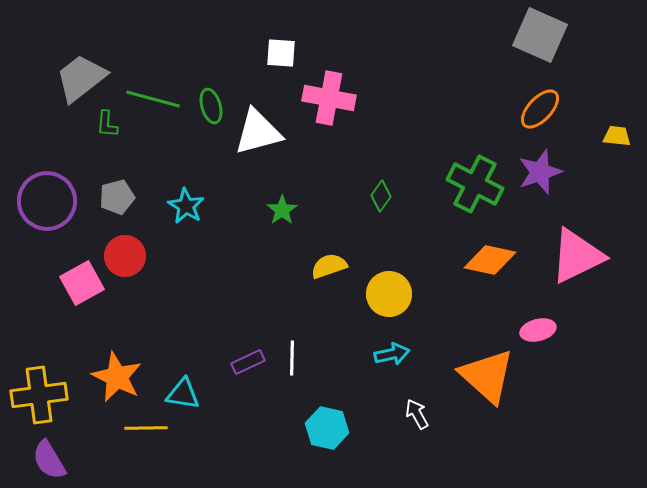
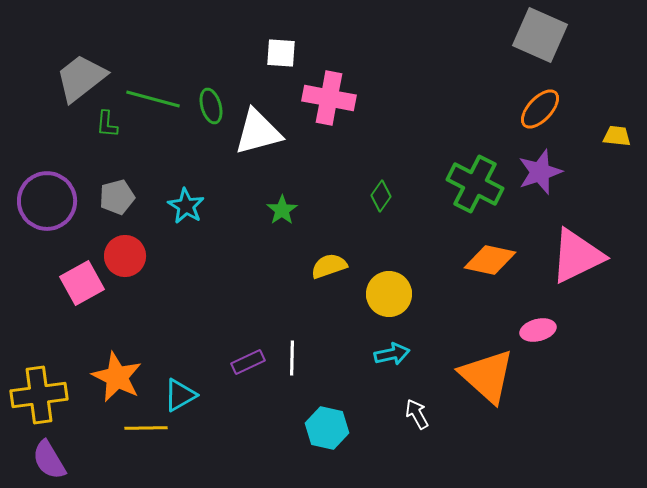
cyan triangle: moved 3 px left, 1 px down; rotated 39 degrees counterclockwise
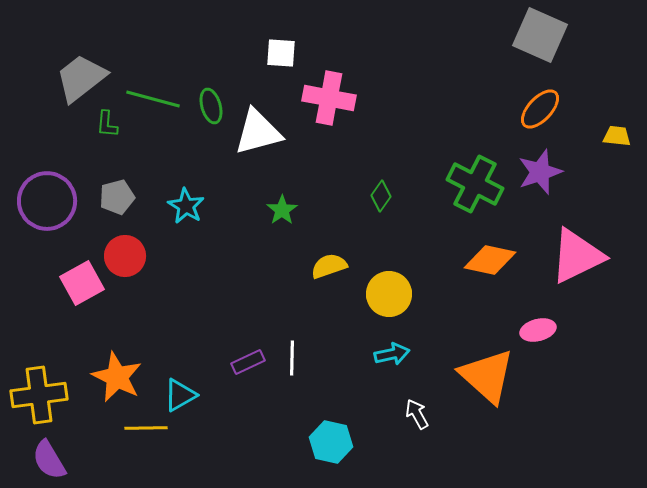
cyan hexagon: moved 4 px right, 14 px down
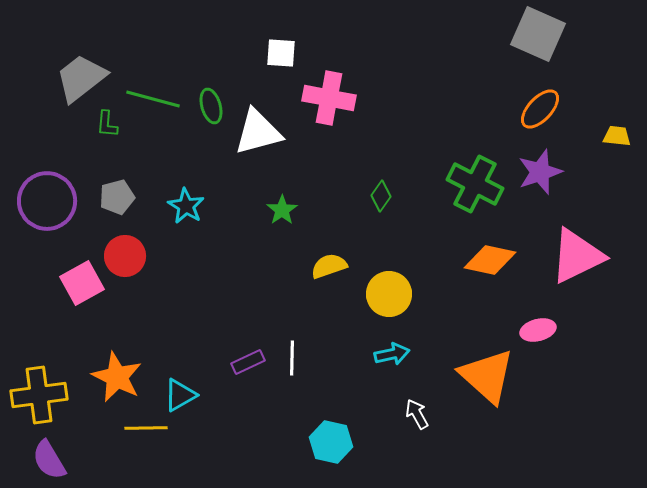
gray square: moved 2 px left, 1 px up
